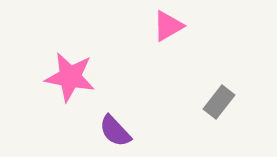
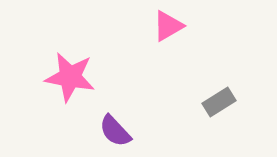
gray rectangle: rotated 20 degrees clockwise
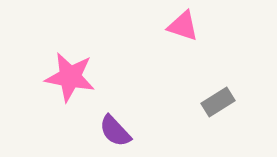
pink triangle: moved 15 px right; rotated 48 degrees clockwise
gray rectangle: moved 1 px left
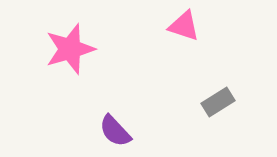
pink triangle: moved 1 px right
pink star: moved 28 px up; rotated 27 degrees counterclockwise
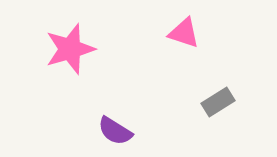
pink triangle: moved 7 px down
purple semicircle: rotated 15 degrees counterclockwise
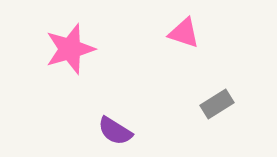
gray rectangle: moved 1 px left, 2 px down
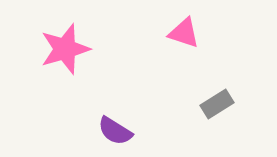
pink star: moved 5 px left
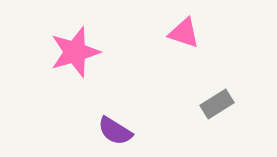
pink star: moved 10 px right, 3 px down
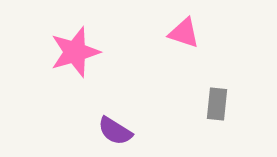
gray rectangle: rotated 52 degrees counterclockwise
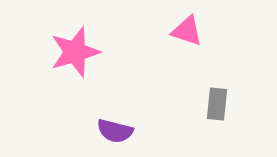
pink triangle: moved 3 px right, 2 px up
purple semicircle: rotated 18 degrees counterclockwise
